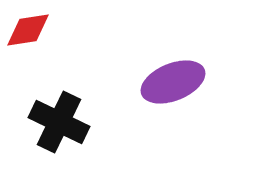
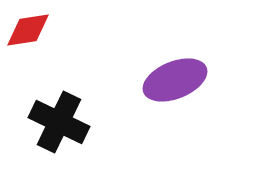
purple ellipse: moved 2 px right, 2 px up
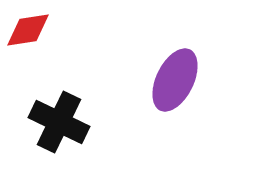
purple ellipse: rotated 42 degrees counterclockwise
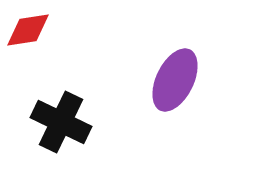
black cross: moved 2 px right
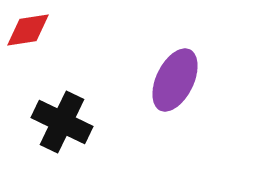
black cross: moved 1 px right
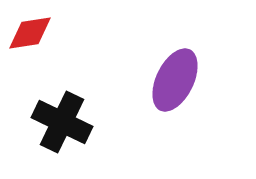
red diamond: moved 2 px right, 3 px down
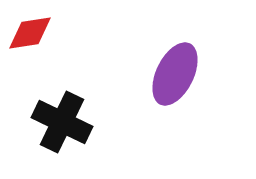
purple ellipse: moved 6 px up
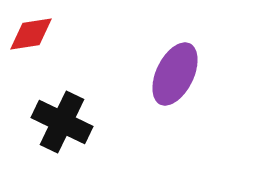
red diamond: moved 1 px right, 1 px down
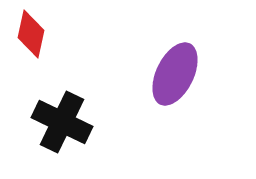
red diamond: rotated 69 degrees counterclockwise
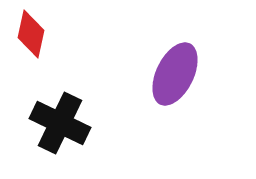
black cross: moved 2 px left, 1 px down
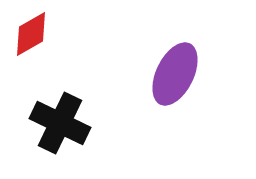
red diamond: rotated 48 degrees clockwise
